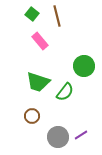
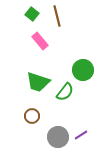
green circle: moved 1 px left, 4 px down
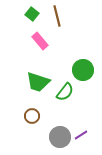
gray circle: moved 2 px right
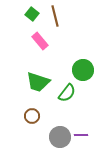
brown line: moved 2 px left
green semicircle: moved 2 px right, 1 px down
purple line: rotated 32 degrees clockwise
